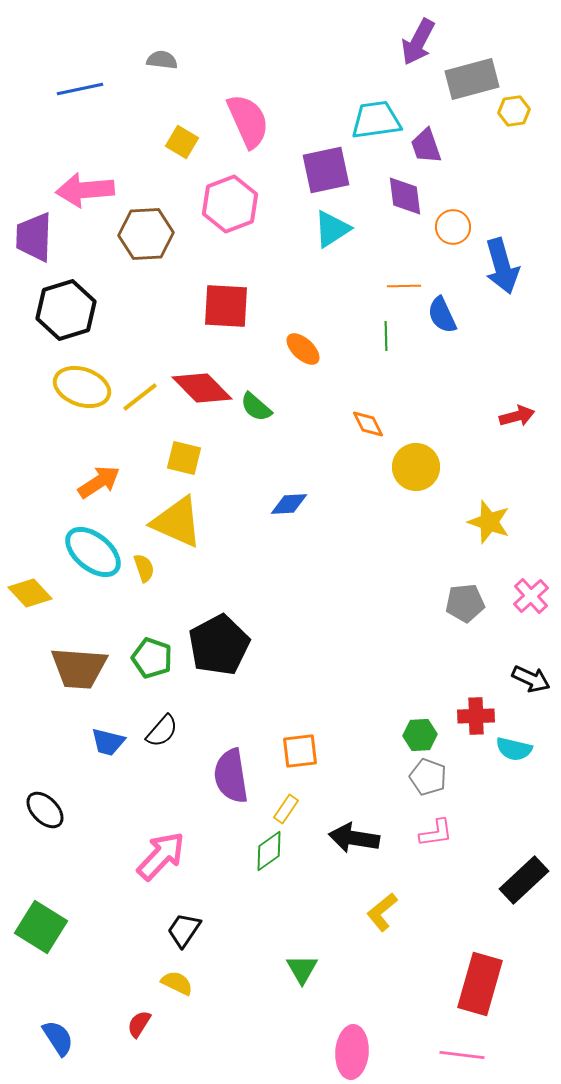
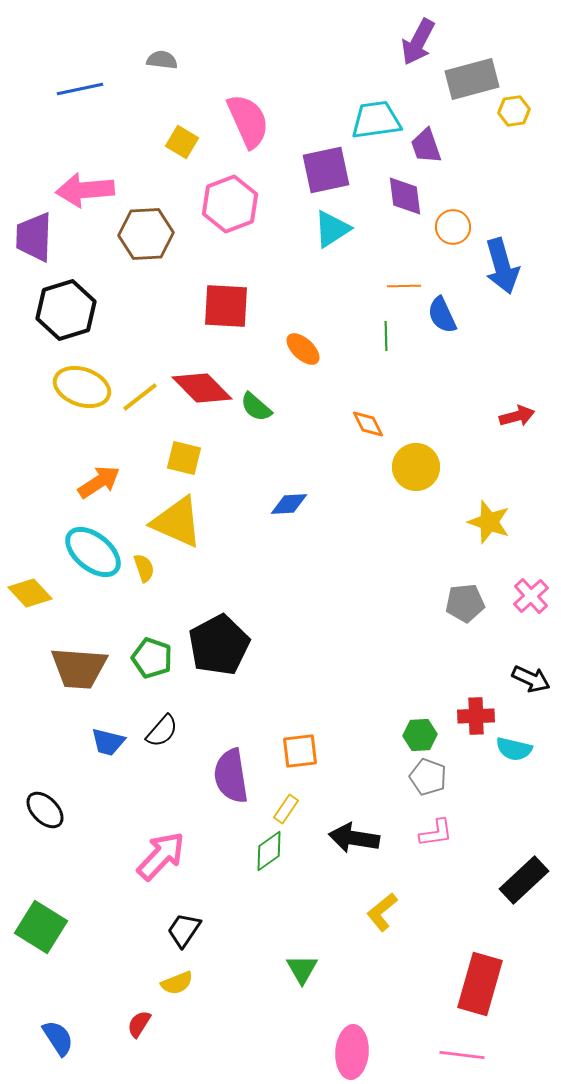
yellow semicircle at (177, 983): rotated 132 degrees clockwise
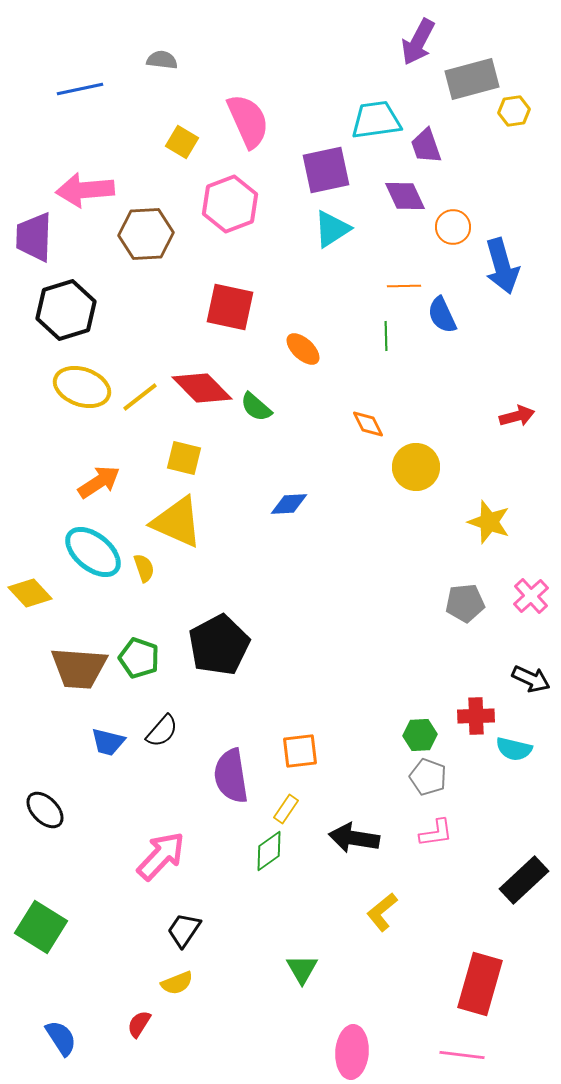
purple diamond at (405, 196): rotated 18 degrees counterclockwise
red square at (226, 306): moved 4 px right, 1 px down; rotated 9 degrees clockwise
green pentagon at (152, 658): moved 13 px left
blue semicircle at (58, 1038): moved 3 px right
